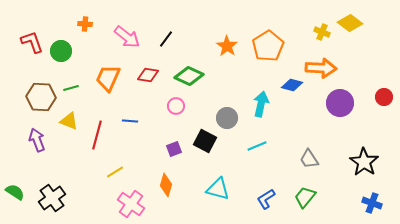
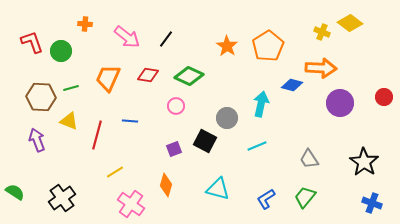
black cross: moved 10 px right
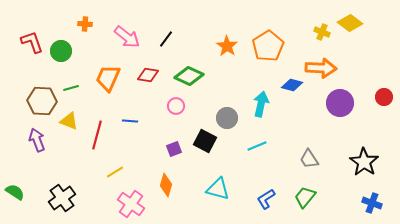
brown hexagon: moved 1 px right, 4 px down
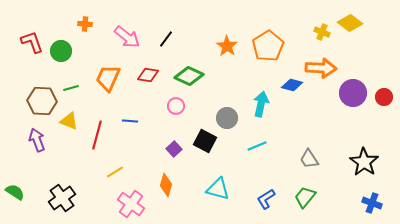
purple circle: moved 13 px right, 10 px up
purple square: rotated 21 degrees counterclockwise
